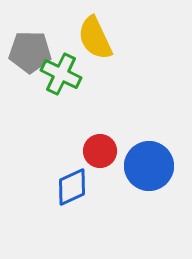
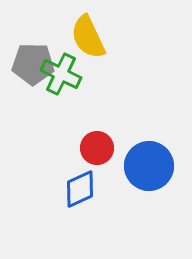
yellow semicircle: moved 7 px left, 1 px up
gray pentagon: moved 3 px right, 12 px down
red circle: moved 3 px left, 3 px up
blue diamond: moved 8 px right, 2 px down
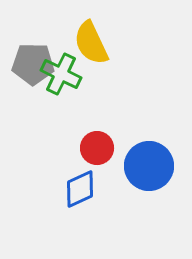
yellow semicircle: moved 3 px right, 6 px down
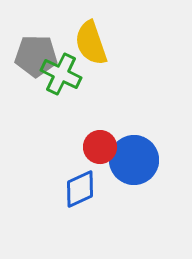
yellow semicircle: rotated 6 degrees clockwise
gray pentagon: moved 3 px right, 8 px up
red circle: moved 3 px right, 1 px up
blue circle: moved 15 px left, 6 px up
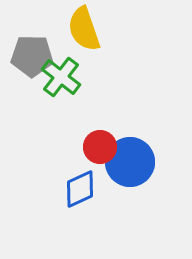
yellow semicircle: moved 7 px left, 14 px up
gray pentagon: moved 4 px left
green cross: moved 3 px down; rotated 12 degrees clockwise
blue circle: moved 4 px left, 2 px down
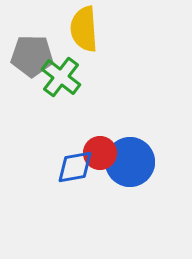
yellow semicircle: rotated 15 degrees clockwise
red circle: moved 6 px down
blue diamond: moved 5 px left, 22 px up; rotated 15 degrees clockwise
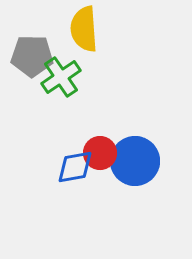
green cross: rotated 18 degrees clockwise
blue circle: moved 5 px right, 1 px up
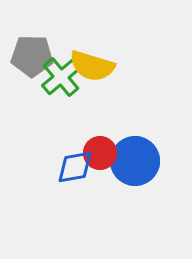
yellow semicircle: moved 8 px right, 37 px down; rotated 69 degrees counterclockwise
green cross: rotated 6 degrees counterclockwise
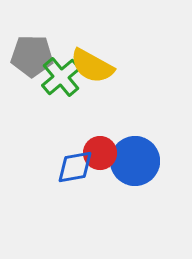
yellow semicircle: rotated 12 degrees clockwise
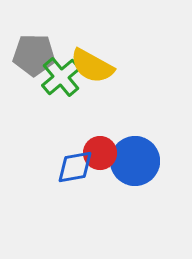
gray pentagon: moved 2 px right, 1 px up
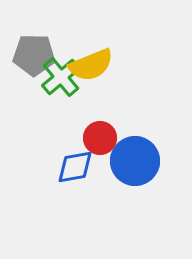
yellow semicircle: moved 1 px left, 1 px up; rotated 51 degrees counterclockwise
red circle: moved 15 px up
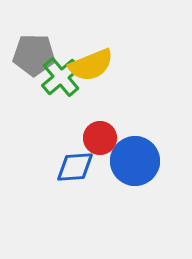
blue diamond: rotated 6 degrees clockwise
